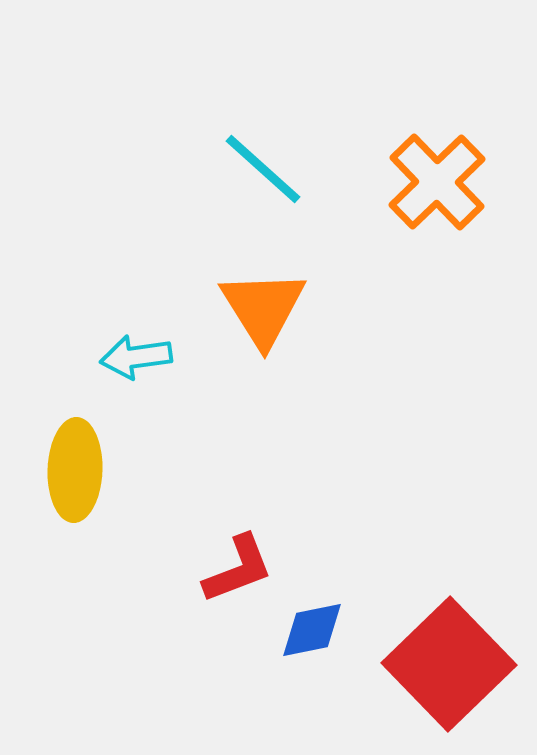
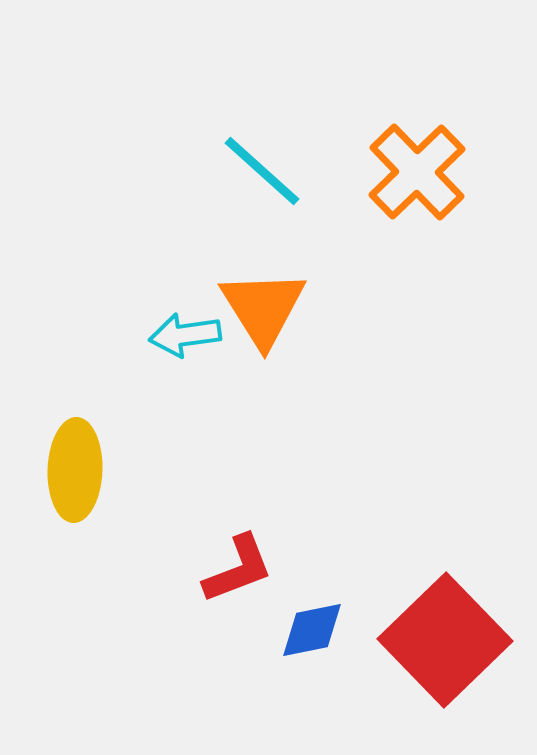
cyan line: moved 1 px left, 2 px down
orange cross: moved 20 px left, 10 px up
cyan arrow: moved 49 px right, 22 px up
red square: moved 4 px left, 24 px up
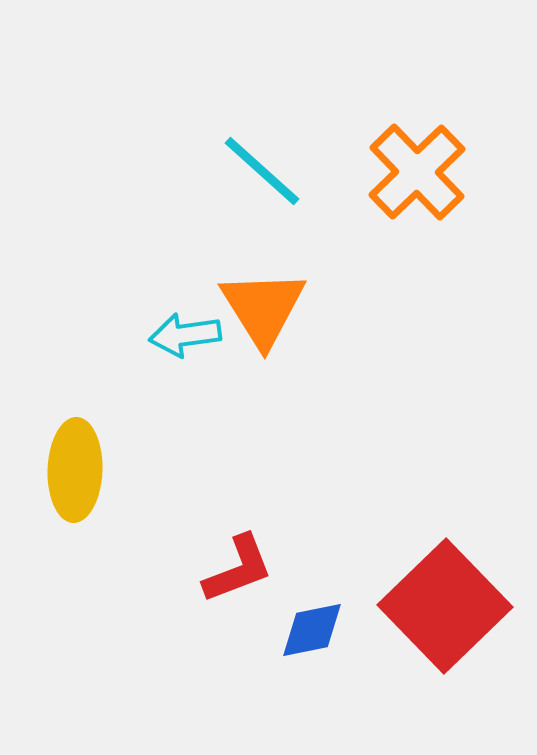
red square: moved 34 px up
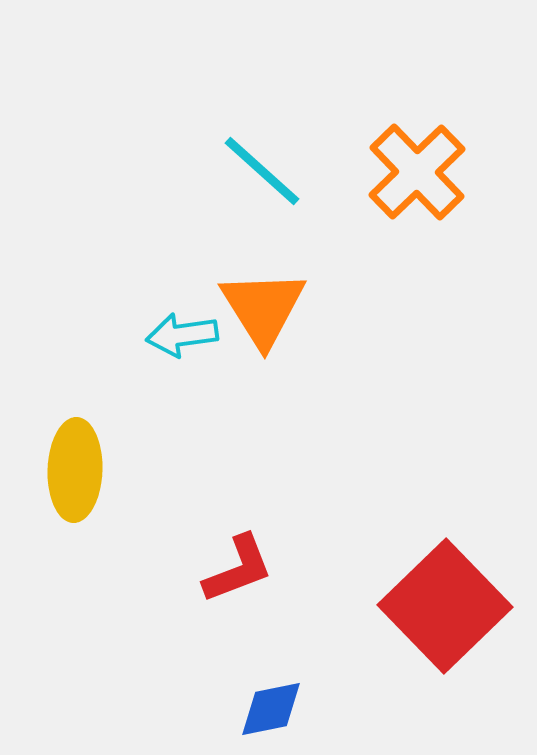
cyan arrow: moved 3 px left
blue diamond: moved 41 px left, 79 px down
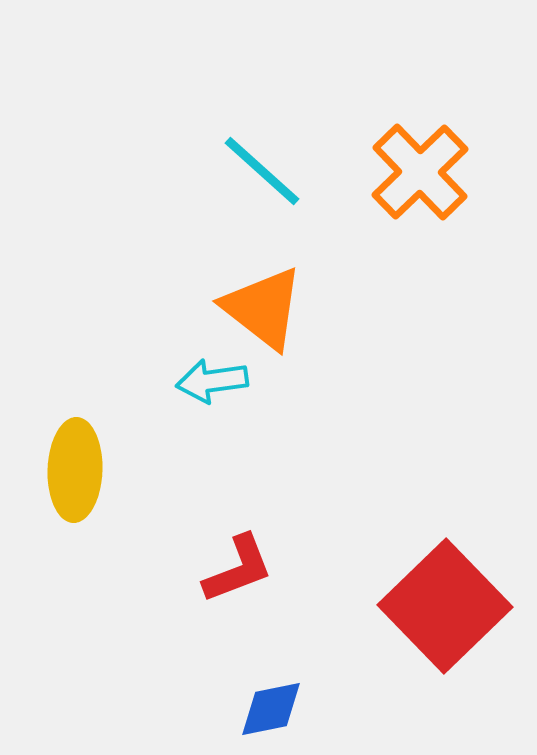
orange cross: moved 3 px right
orange triangle: rotated 20 degrees counterclockwise
cyan arrow: moved 30 px right, 46 px down
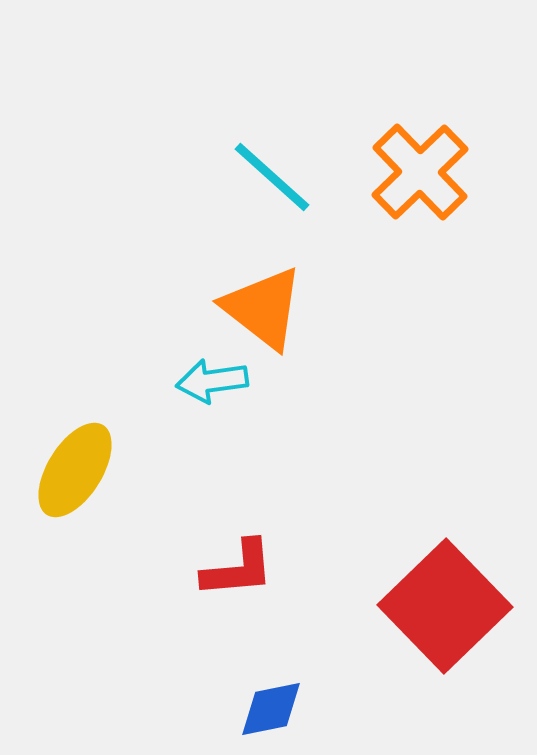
cyan line: moved 10 px right, 6 px down
yellow ellipse: rotated 30 degrees clockwise
red L-shape: rotated 16 degrees clockwise
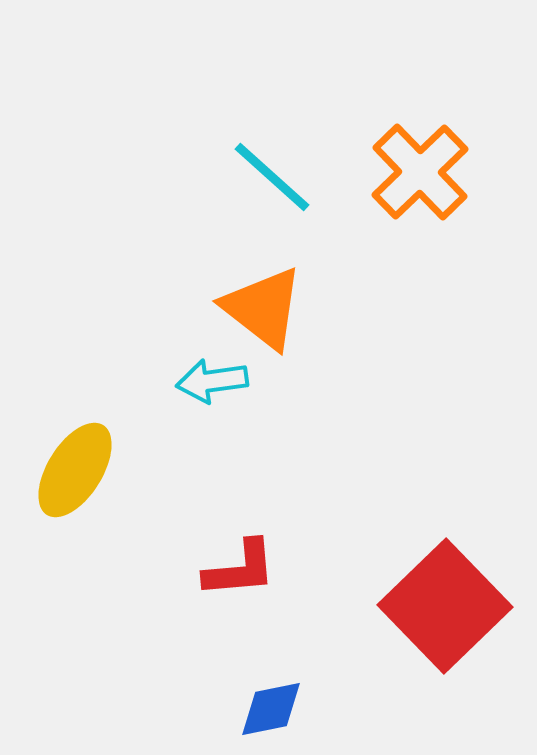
red L-shape: moved 2 px right
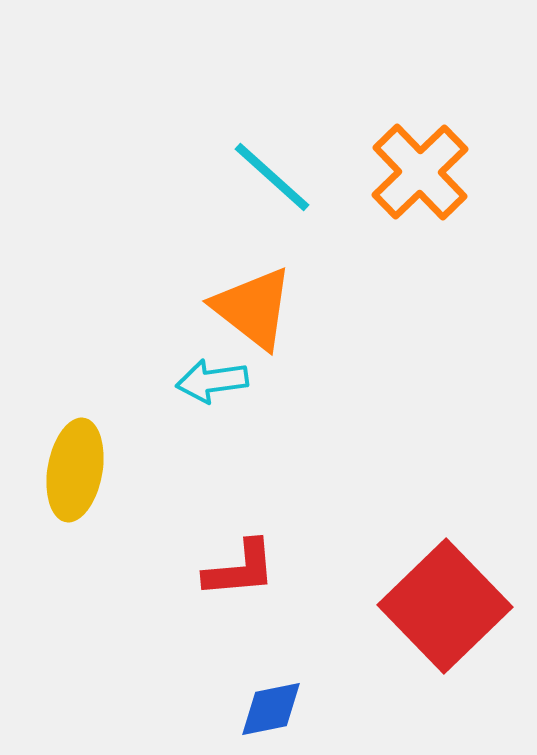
orange triangle: moved 10 px left
yellow ellipse: rotated 22 degrees counterclockwise
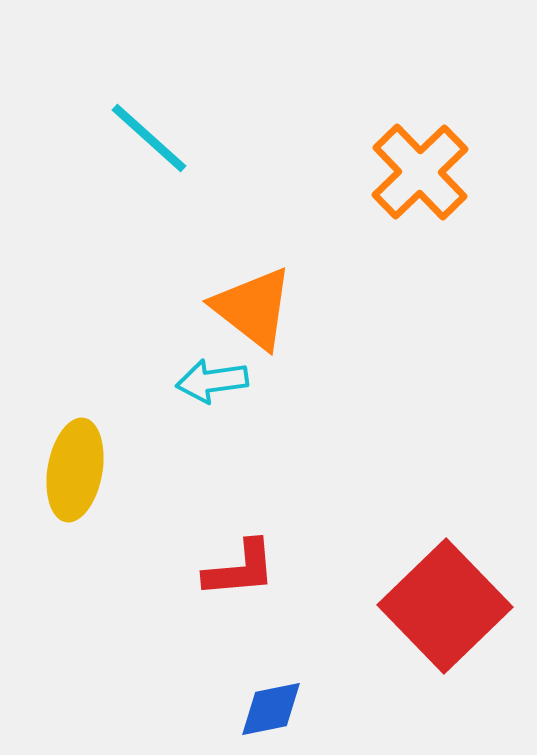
cyan line: moved 123 px left, 39 px up
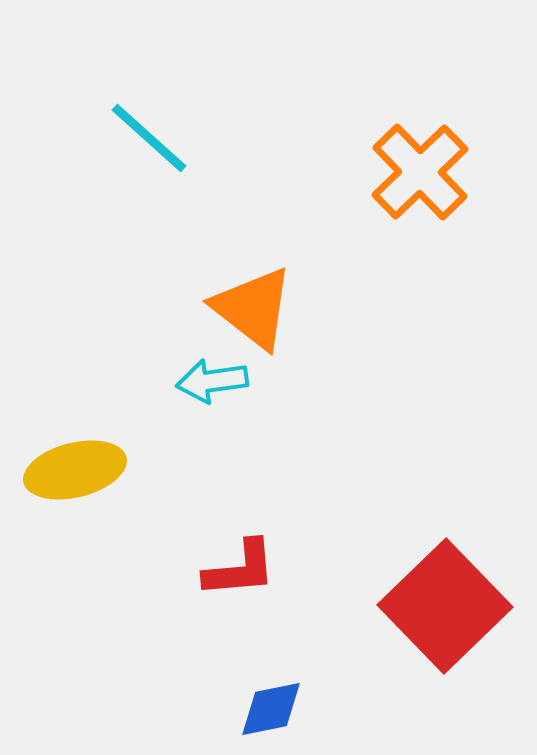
yellow ellipse: rotated 66 degrees clockwise
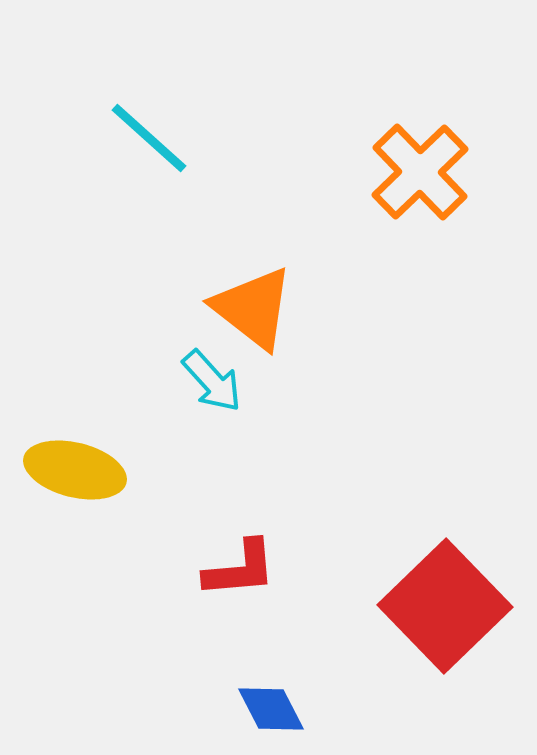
cyan arrow: rotated 124 degrees counterclockwise
yellow ellipse: rotated 28 degrees clockwise
blue diamond: rotated 74 degrees clockwise
